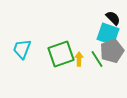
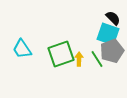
cyan trapezoid: rotated 55 degrees counterclockwise
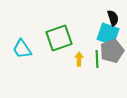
black semicircle: rotated 28 degrees clockwise
green square: moved 2 px left, 16 px up
green line: rotated 30 degrees clockwise
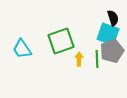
green square: moved 2 px right, 3 px down
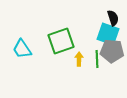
gray pentagon: rotated 25 degrees clockwise
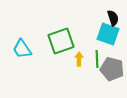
gray pentagon: moved 18 px down; rotated 10 degrees clockwise
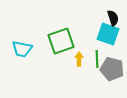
cyan trapezoid: rotated 45 degrees counterclockwise
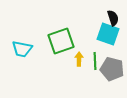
green line: moved 2 px left, 2 px down
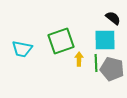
black semicircle: rotated 35 degrees counterclockwise
cyan square: moved 3 px left, 6 px down; rotated 20 degrees counterclockwise
green line: moved 1 px right, 2 px down
